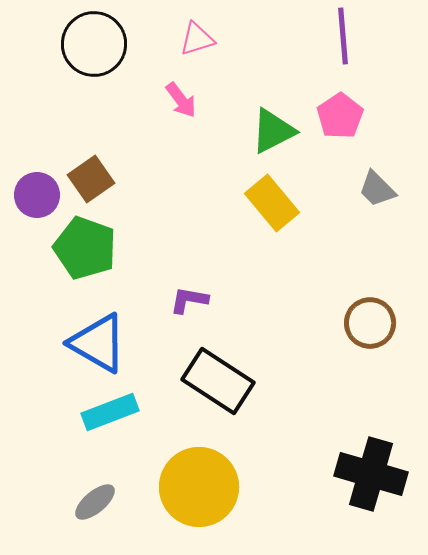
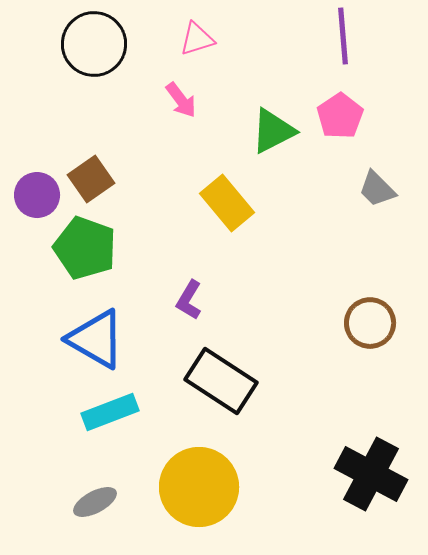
yellow rectangle: moved 45 px left
purple L-shape: rotated 69 degrees counterclockwise
blue triangle: moved 2 px left, 4 px up
black rectangle: moved 3 px right
black cross: rotated 12 degrees clockwise
gray ellipse: rotated 12 degrees clockwise
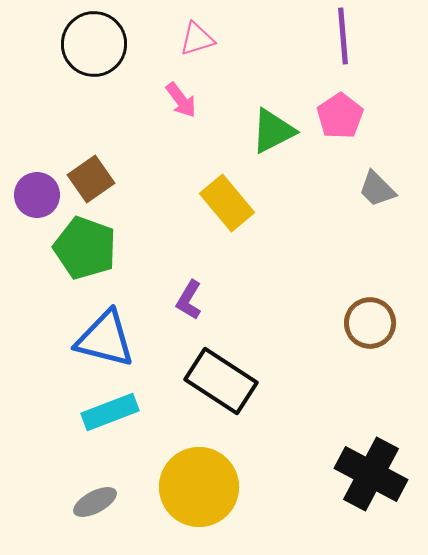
blue triangle: moved 9 px right; rotated 16 degrees counterclockwise
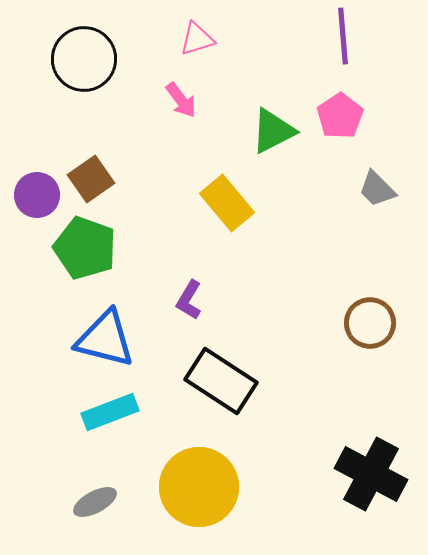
black circle: moved 10 px left, 15 px down
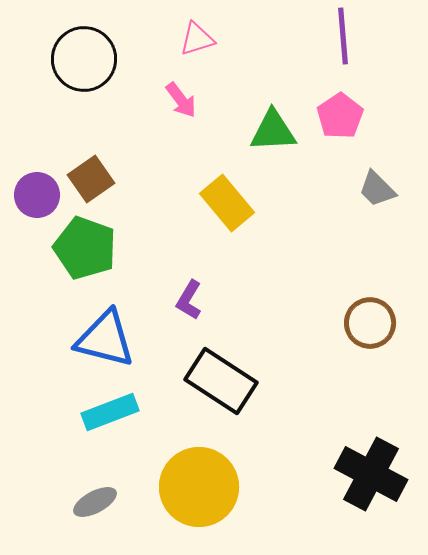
green triangle: rotated 24 degrees clockwise
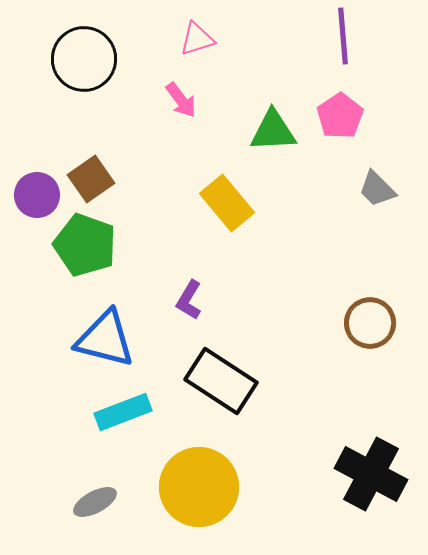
green pentagon: moved 3 px up
cyan rectangle: moved 13 px right
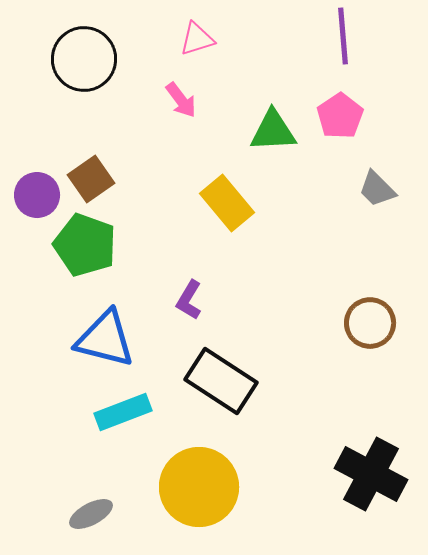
gray ellipse: moved 4 px left, 12 px down
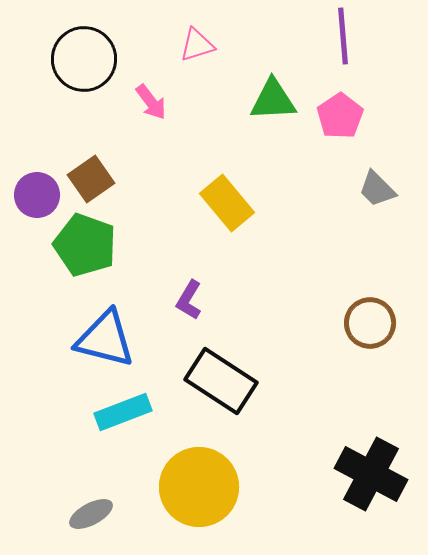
pink triangle: moved 6 px down
pink arrow: moved 30 px left, 2 px down
green triangle: moved 31 px up
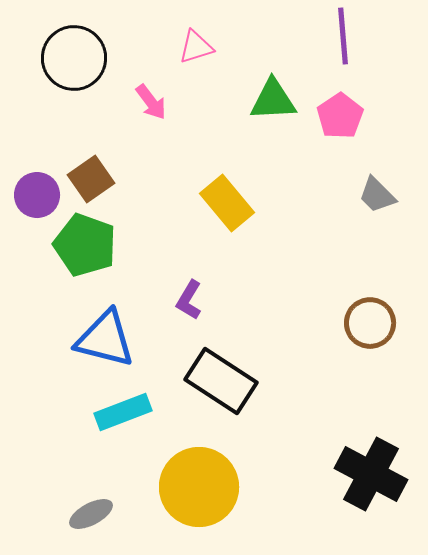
pink triangle: moved 1 px left, 2 px down
black circle: moved 10 px left, 1 px up
gray trapezoid: moved 6 px down
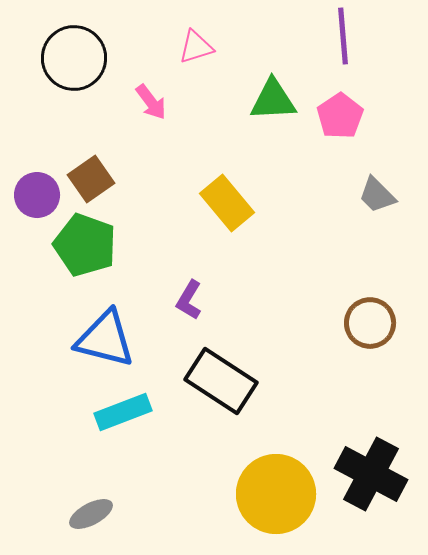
yellow circle: moved 77 px right, 7 px down
